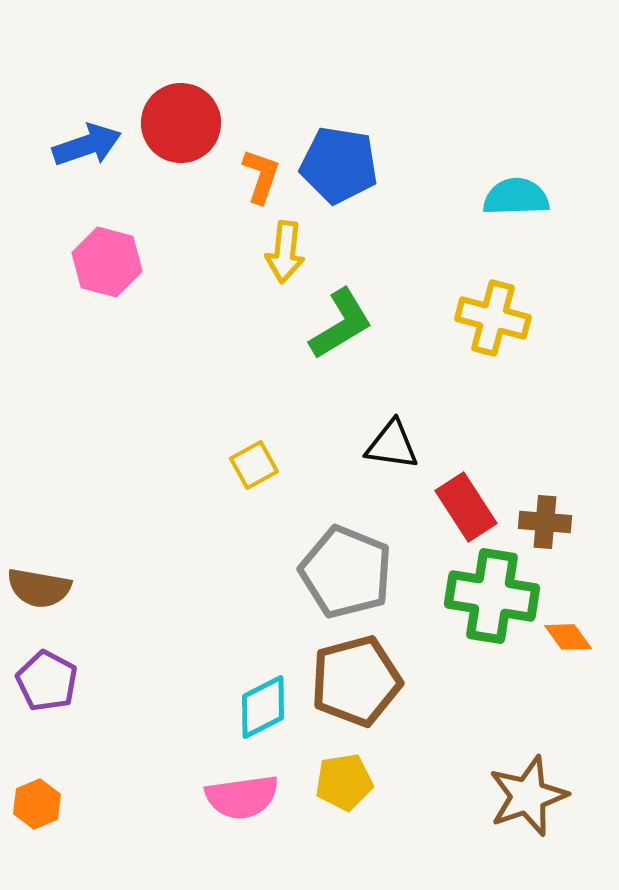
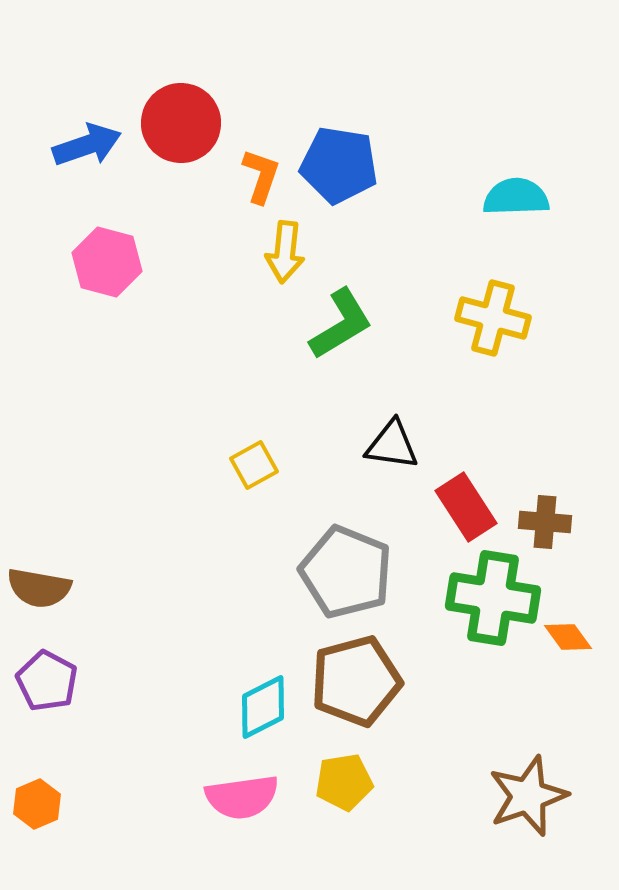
green cross: moved 1 px right, 2 px down
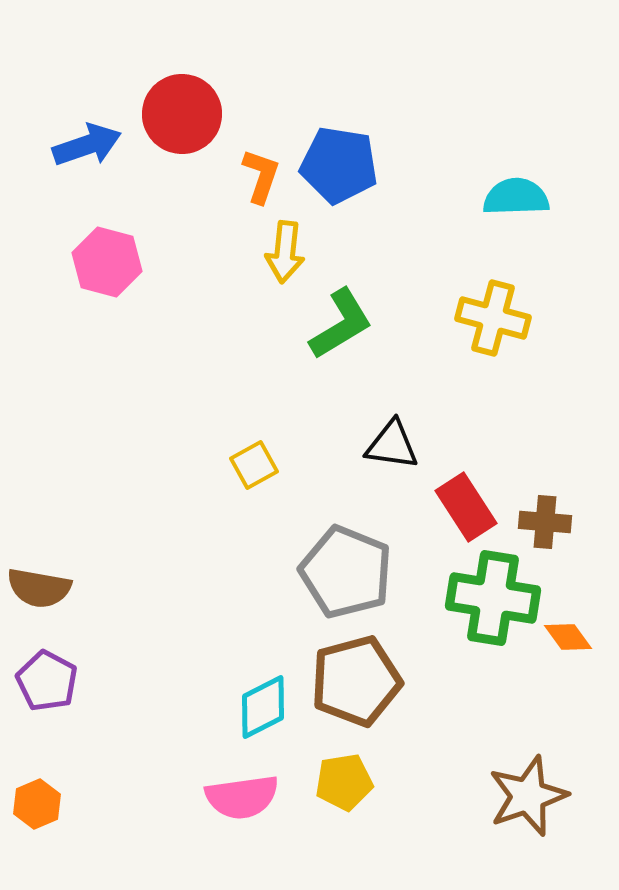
red circle: moved 1 px right, 9 px up
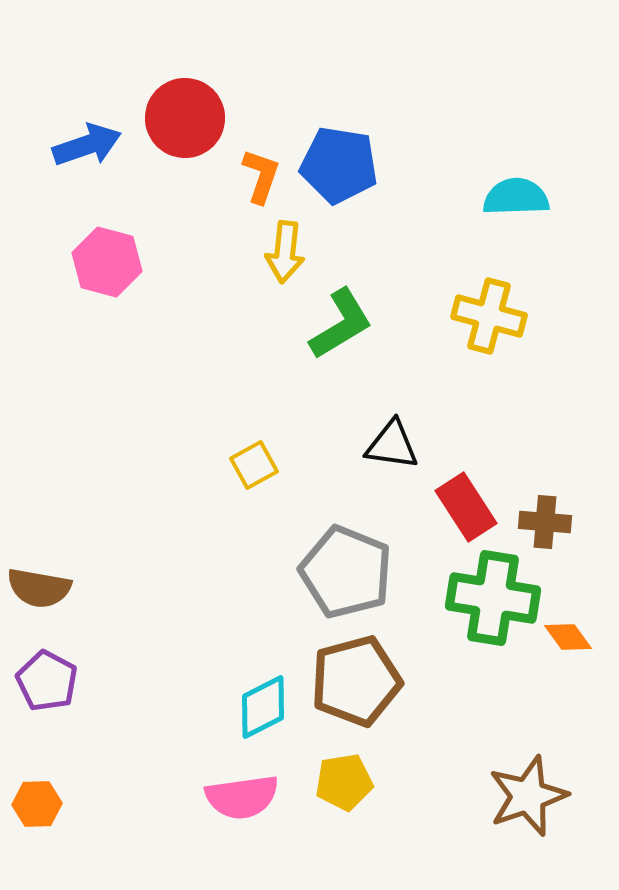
red circle: moved 3 px right, 4 px down
yellow cross: moved 4 px left, 2 px up
orange hexagon: rotated 21 degrees clockwise
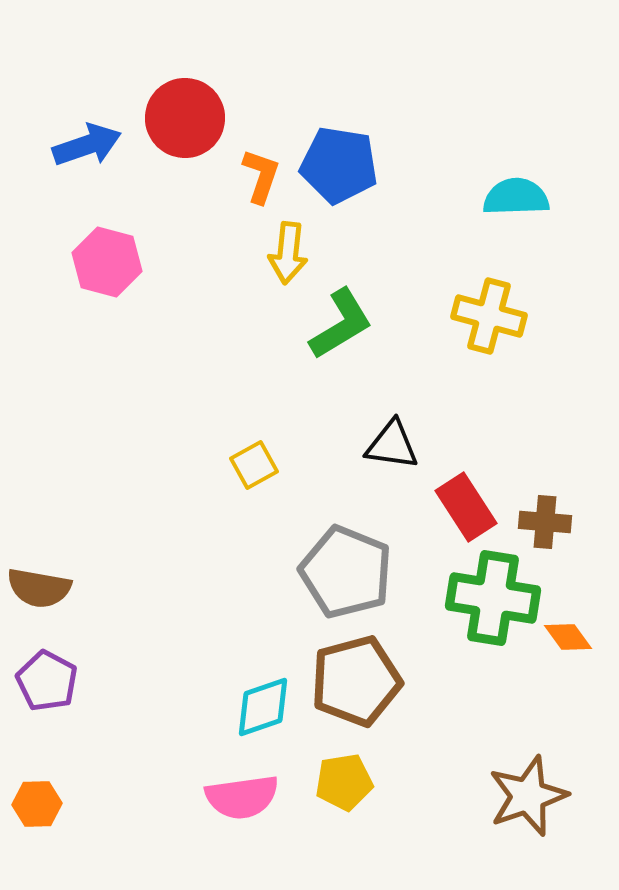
yellow arrow: moved 3 px right, 1 px down
cyan diamond: rotated 8 degrees clockwise
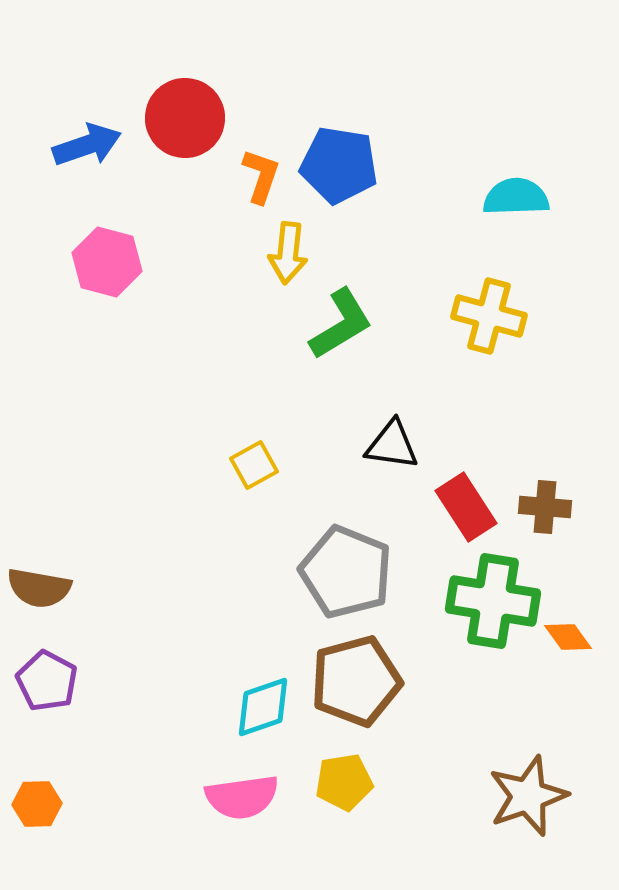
brown cross: moved 15 px up
green cross: moved 3 px down
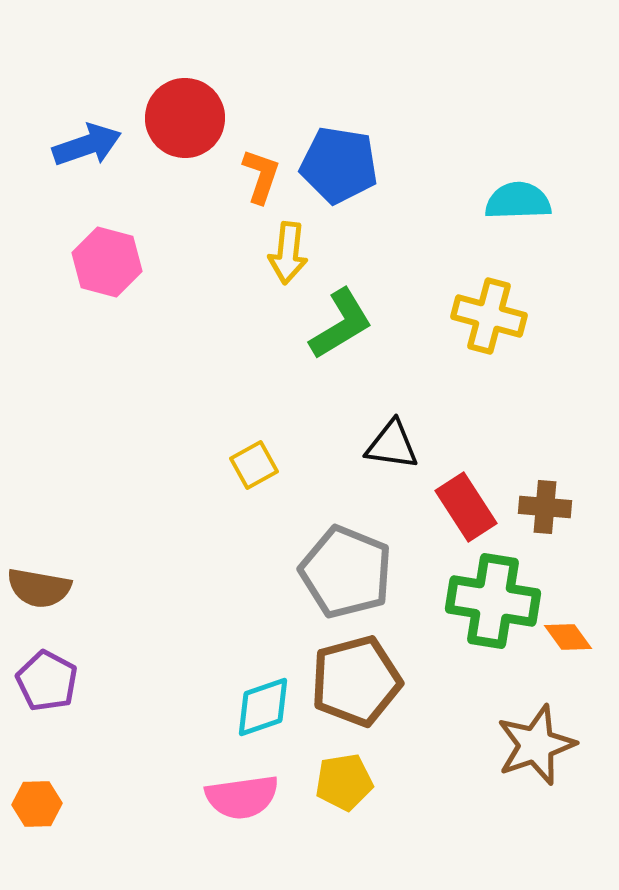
cyan semicircle: moved 2 px right, 4 px down
brown star: moved 8 px right, 51 px up
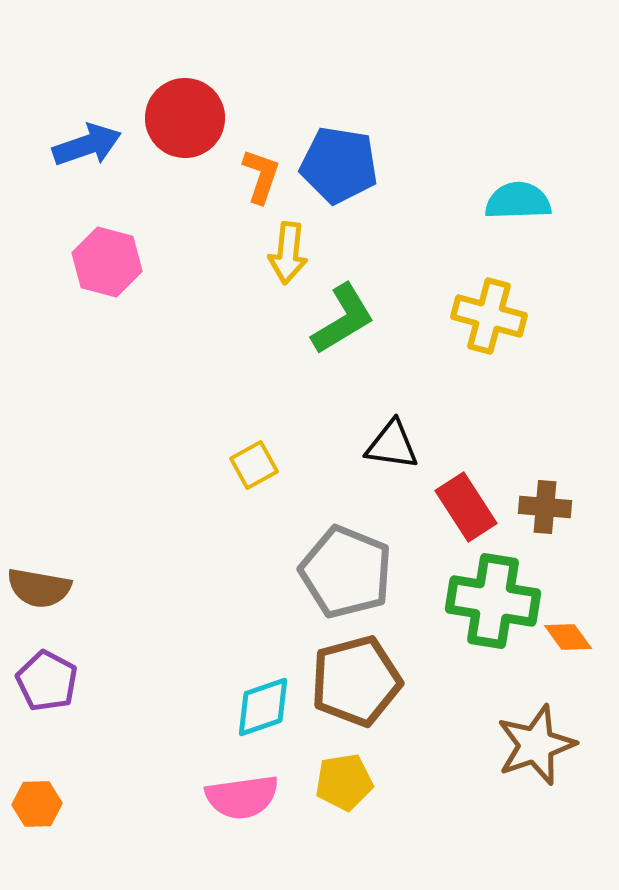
green L-shape: moved 2 px right, 5 px up
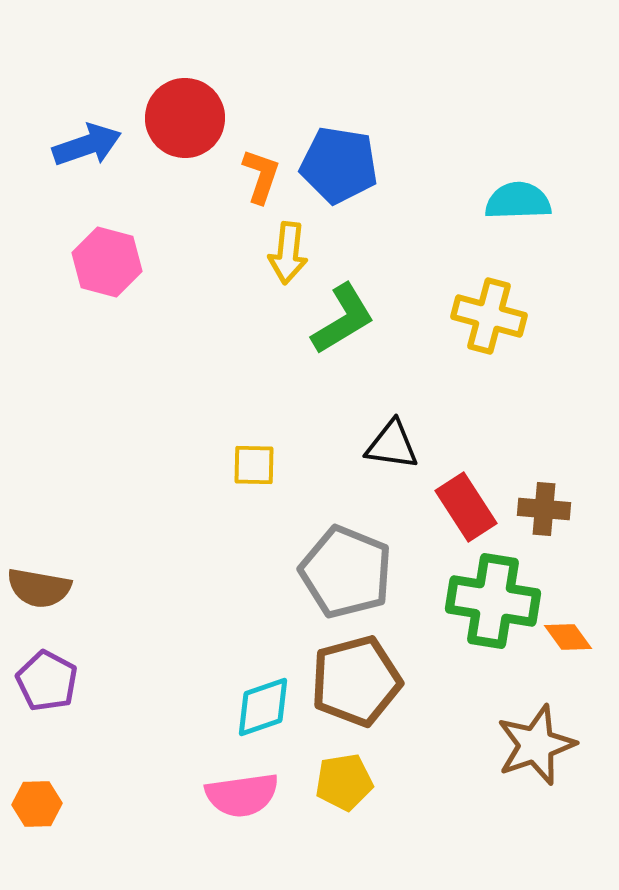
yellow square: rotated 30 degrees clockwise
brown cross: moved 1 px left, 2 px down
pink semicircle: moved 2 px up
